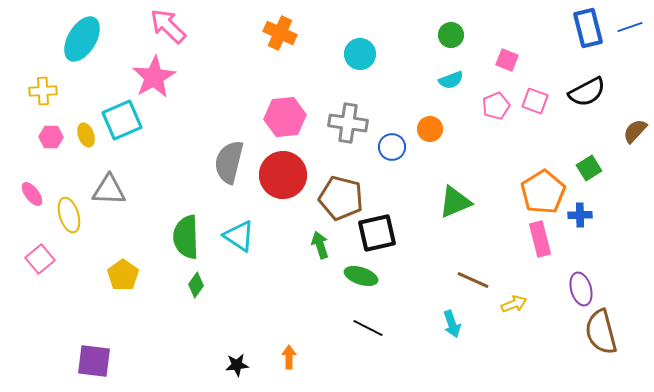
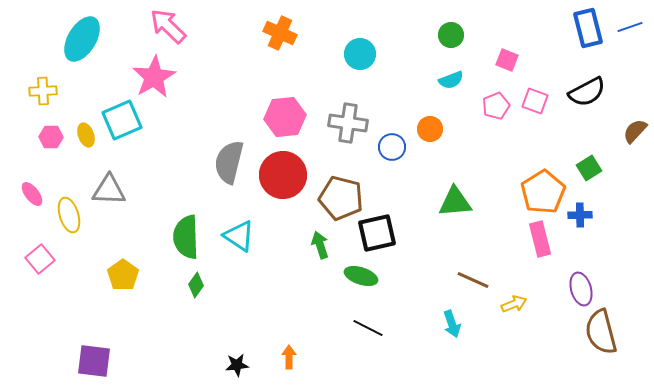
green triangle at (455, 202): rotated 18 degrees clockwise
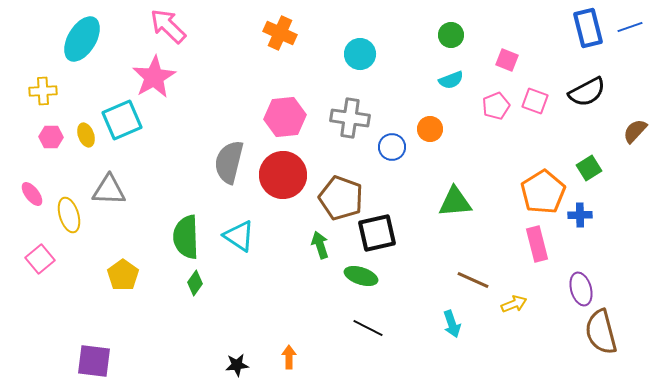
gray cross at (348, 123): moved 2 px right, 5 px up
brown pentagon at (341, 198): rotated 6 degrees clockwise
pink rectangle at (540, 239): moved 3 px left, 5 px down
green diamond at (196, 285): moved 1 px left, 2 px up
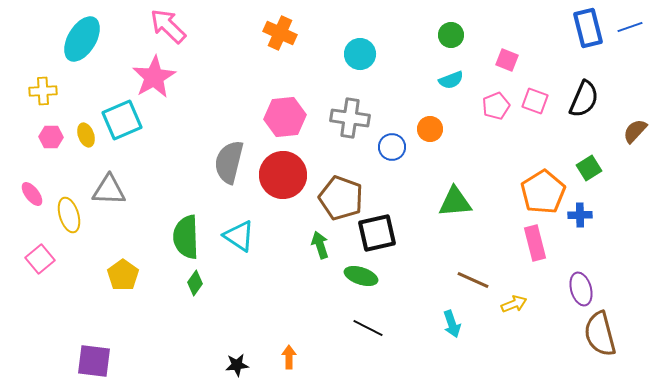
black semicircle at (587, 92): moved 3 px left, 7 px down; rotated 39 degrees counterclockwise
pink rectangle at (537, 244): moved 2 px left, 1 px up
brown semicircle at (601, 332): moved 1 px left, 2 px down
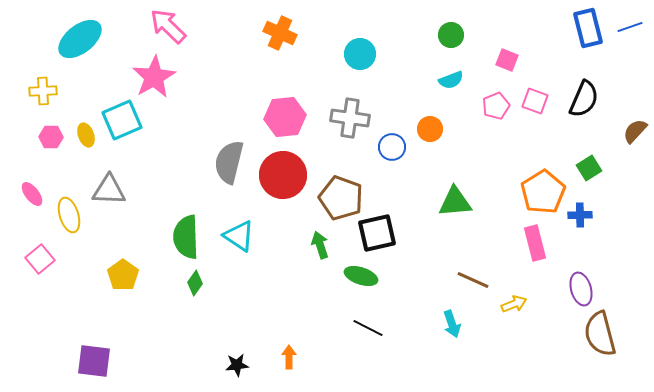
cyan ellipse at (82, 39): moved 2 px left; rotated 21 degrees clockwise
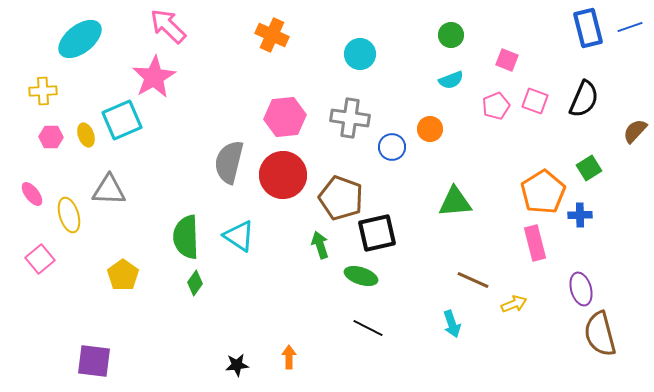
orange cross at (280, 33): moved 8 px left, 2 px down
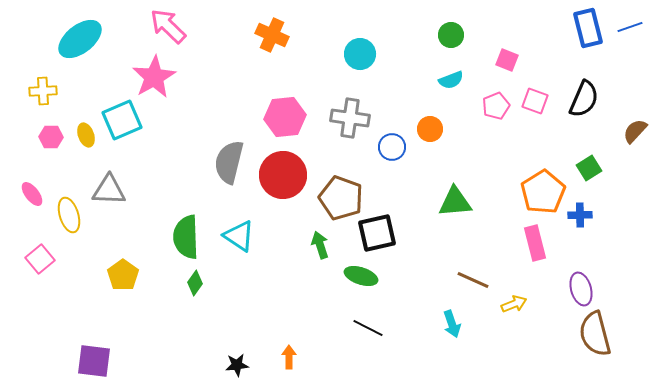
brown semicircle at (600, 334): moved 5 px left
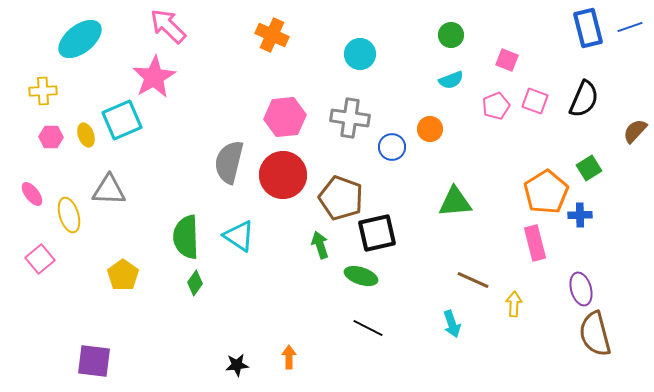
orange pentagon at (543, 192): moved 3 px right
yellow arrow at (514, 304): rotated 65 degrees counterclockwise
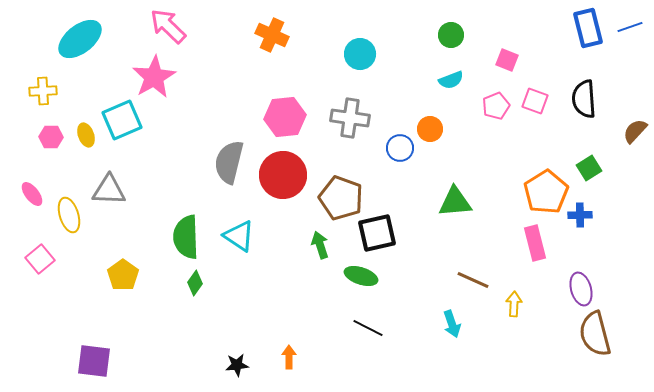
black semicircle at (584, 99): rotated 153 degrees clockwise
blue circle at (392, 147): moved 8 px right, 1 px down
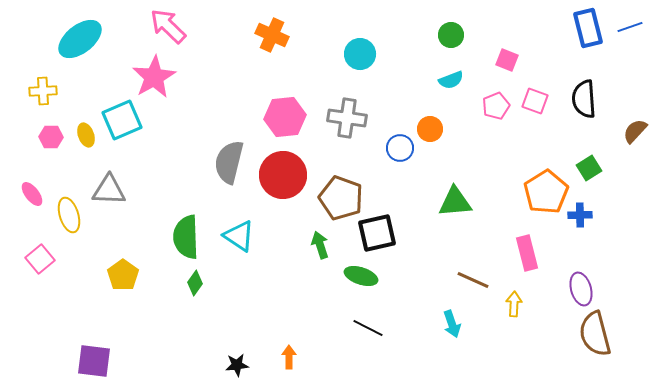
gray cross at (350, 118): moved 3 px left
pink rectangle at (535, 243): moved 8 px left, 10 px down
